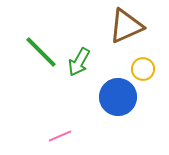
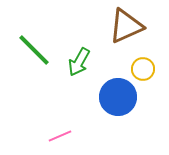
green line: moved 7 px left, 2 px up
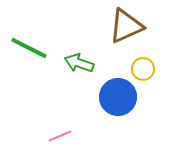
green line: moved 5 px left, 2 px up; rotated 18 degrees counterclockwise
green arrow: moved 1 px down; rotated 80 degrees clockwise
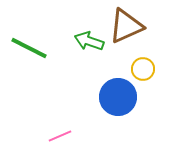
green arrow: moved 10 px right, 22 px up
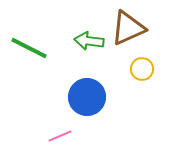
brown triangle: moved 2 px right, 2 px down
green arrow: rotated 12 degrees counterclockwise
yellow circle: moved 1 px left
blue circle: moved 31 px left
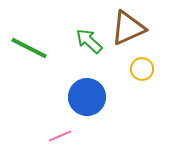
green arrow: rotated 36 degrees clockwise
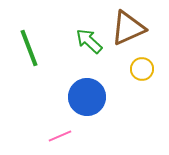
green line: rotated 42 degrees clockwise
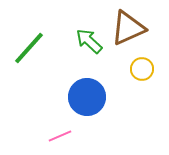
green line: rotated 63 degrees clockwise
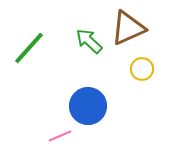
blue circle: moved 1 px right, 9 px down
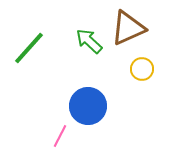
pink line: rotated 40 degrees counterclockwise
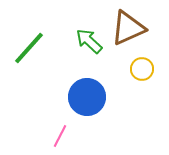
blue circle: moved 1 px left, 9 px up
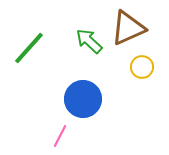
yellow circle: moved 2 px up
blue circle: moved 4 px left, 2 px down
